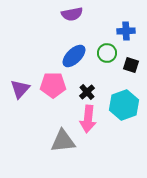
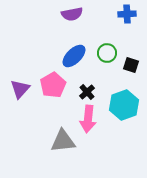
blue cross: moved 1 px right, 17 px up
pink pentagon: rotated 30 degrees counterclockwise
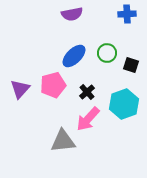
pink pentagon: rotated 15 degrees clockwise
cyan hexagon: moved 1 px up
pink arrow: rotated 36 degrees clockwise
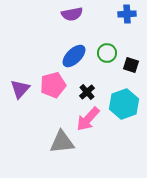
gray triangle: moved 1 px left, 1 px down
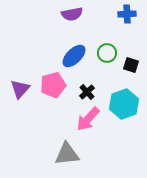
gray triangle: moved 5 px right, 12 px down
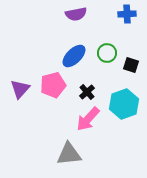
purple semicircle: moved 4 px right
gray triangle: moved 2 px right
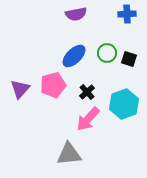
black square: moved 2 px left, 6 px up
